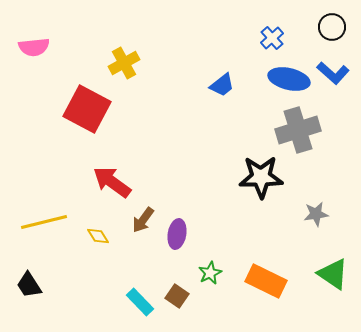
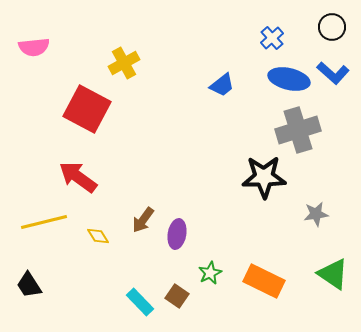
black star: moved 3 px right
red arrow: moved 34 px left, 5 px up
orange rectangle: moved 2 px left
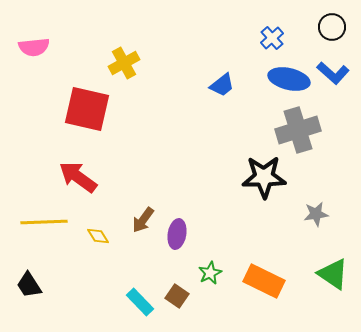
red square: rotated 15 degrees counterclockwise
yellow line: rotated 12 degrees clockwise
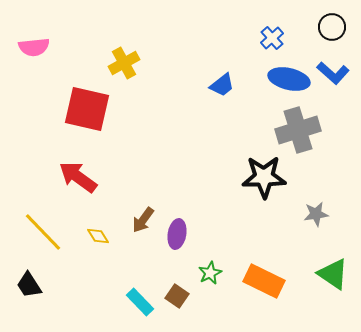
yellow line: moved 1 px left, 10 px down; rotated 48 degrees clockwise
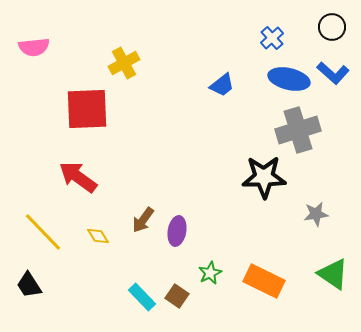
red square: rotated 15 degrees counterclockwise
purple ellipse: moved 3 px up
cyan rectangle: moved 2 px right, 5 px up
